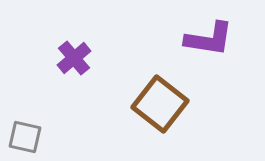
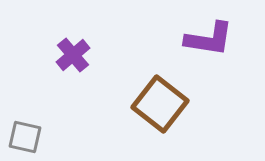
purple cross: moved 1 px left, 3 px up
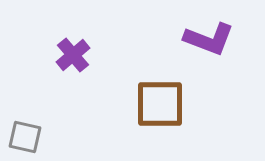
purple L-shape: rotated 12 degrees clockwise
brown square: rotated 38 degrees counterclockwise
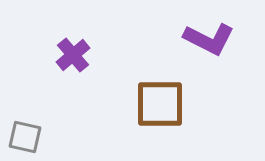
purple L-shape: rotated 6 degrees clockwise
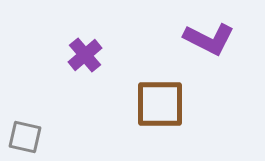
purple cross: moved 12 px right
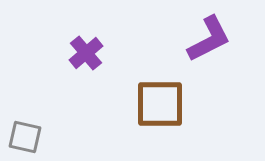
purple L-shape: rotated 54 degrees counterclockwise
purple cross: moved 1 px right, 2 px up
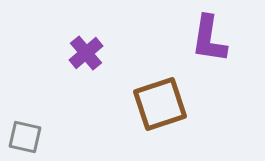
purple L-shape: rotated 126 degrees clockwise
brown square: rotated 18 degrees counterclockwise
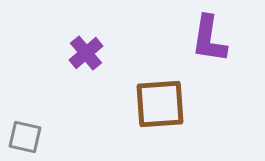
brown square: rotated 14 degrees clockwise
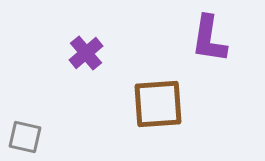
brown square: moved 2 px left
